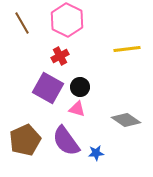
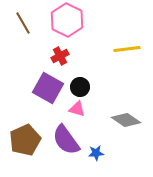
brown line: moved 1 px right
purple semicircle: moved 1 px up
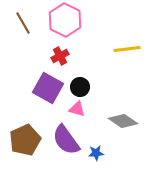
pink hexagon: moved 2 px left
gray diamond: moved 3 px left, 1 px down
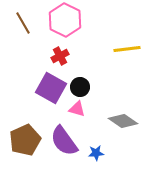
purple square: moved 3 px right
purple semicircle: moved 2 px left, 1 px down
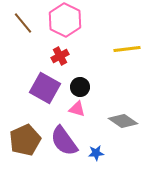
brown line: rotated 10 degrees counterclockwise
purple square: moved 6 px left
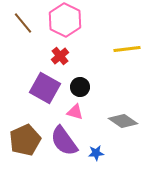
red cross: rotated 12 degrees counterclockwise
pink triangle: moved 2 px left, 3 px down
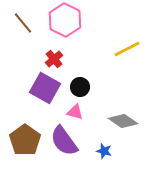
yellow line: rotated 20 degrees counterclockwise
red cross: moved 6 px left, 3 px down
brown pentagon: rotated 12 degrees counterclockwise
blue star: moved 8 px right, 2 px up; rotated 21 degrees clockwise
